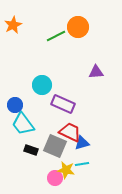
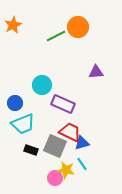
blue circle: moved 2 px up
cyan trapezoid: rotated 75 degrees counterclockwise
cyan line: rotated 64 degrees clockwise
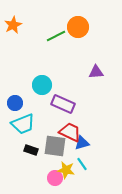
gray square: rotated 15 degrees counterclockwise
